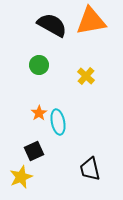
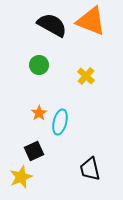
orange triangle: rotated 32 degrees clockwise
cyan ellipse: moved 2 px right; rotated 25 degrees clockwise
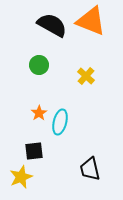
black square: rotated 18 degrees clockwise
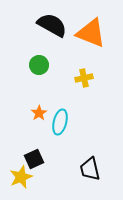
orange triangle: moved 12 px down
yellow cross: moved 2 px left, 2 px down; rotated 36 degrees clockwise
black square: moved 8 px down; rotated 18 degrees counterclockwise
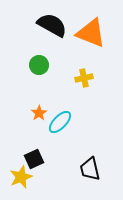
cyan ellipse: rotated 30 degrees clockwise
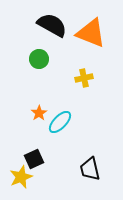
green circle: moved 6 px up
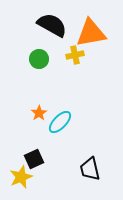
orange triangle: rotated 32 degrees counterclockwise
yellow cross: moved 9 px left, 23 px up
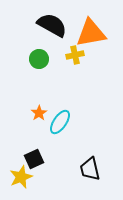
cyan ellipse: rotated 10 degrees counterclockwise
